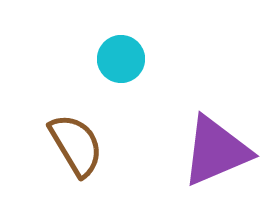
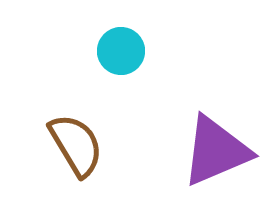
cyan circle: moved 8 px up
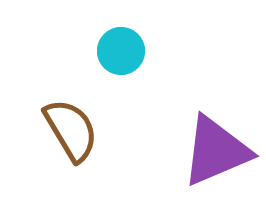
brown semicircle: moved 5 px left, 15 px up
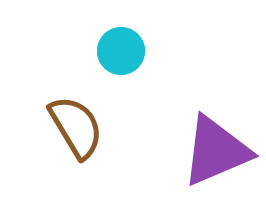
brown semicircle: moved 5 px right, 3 px up
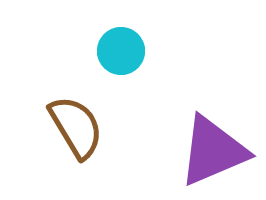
purple triangle: moved 3 px left
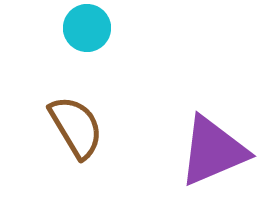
cyan circle: moved 34 px left, 23 px up
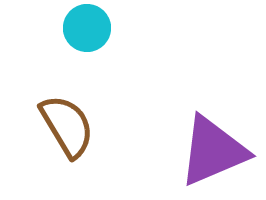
brown semicircle: moved 9 px left, 1 px up
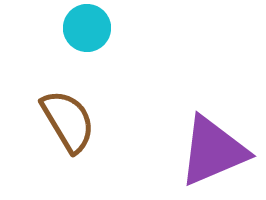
brown semicircle: moved 1 px right, 5 px up
